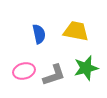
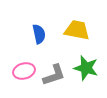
yellow trapezoid: moved 1 px right, 1 px up
green star: rotated 30 degrees clockwise
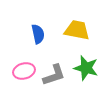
blue semicircle: moved 1 px left
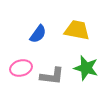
blue semicircle: rotated 48 degrees clockwise
pink ellipse: moved 3 px left, 3 px up
gray L-shape: moved 2 px left, 1 px down; rotated 25 degrees clockwise
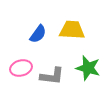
yellow trapezoid: moved 5 px left; rotated 8 degrees counterclockwise
green star: moved 2 px right
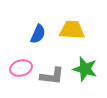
blue semicircle: rotated 12 degrees counterclockwise
green star: moved 3 px left, 1 px down
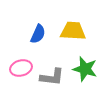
yellow trapezoid: moved 1 px right, 1 px down
gray L-shape: moved 1 px down
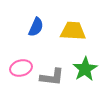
blue semicircle: moved 2 px left, 7 px up
green star: rotated 25 degrees clockwise
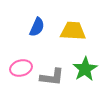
blue semicircle: moved 1 px right
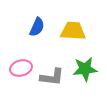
green star: rotated 25 degrees clockwise
